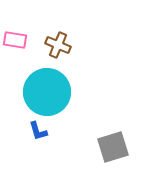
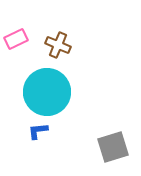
pink rectangle: moved 1 px right, 1 px up; rotated 35 degrees counterclockwise
blue L-shape: rotated 100 degrees clockwise
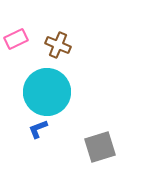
blue L-shape: moved 2 px up; rotated 15 degrees counterclockwise
gray square: moved 13 px left
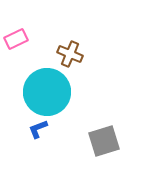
brown cross: moved 12 px right, 9 px down
gray square: moved 4 px right, 6 px up
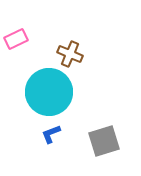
cyan circle: moved 2 px right
blue L-shape: moved 13 px right, 5 px down
